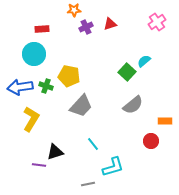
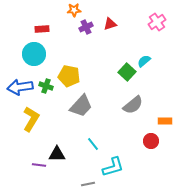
black triangle: moved 2 px right, 2 px down; rotated 18 degrees clockwise
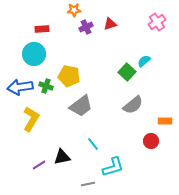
gray trapezoid: rotated 10 degrees clockwise
black triangle: moved 5 px right, 3 px down; rotated 12 degrees counterclockwise
purple line: rotated 40 degrees counterclockwise
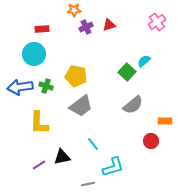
red triangle: moved 1 px left, 1 px down
yellow pentagon: moved 7 px right
yellow L-shape: moved 8 px right, 4 px down; rotated 150 degrees clockwise
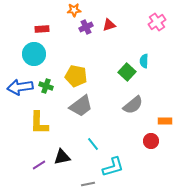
cyan semicircle: rotated 48 degrees counterclockwise
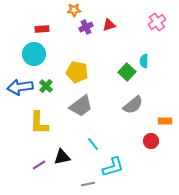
yellow pentagon: moved 1 px right, 4 px up
green cross: rotated 24 degrees clockwise
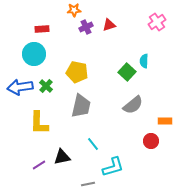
gray trapezoid: rotated 40 degrees counterclockwise
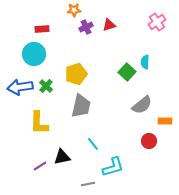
cyan semicircle: moved 1 px right, 1 px down
yellow pentagon: moved 1 px left, 2 px down; rotated 30 degrees counterclockwise
gray semicircle: moved 9 px right
red circle: moved 2 px left
purple line: moved 1 px right, 1 px down
